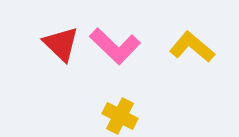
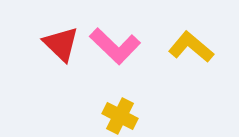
yellow L-shape: moved 1 px left
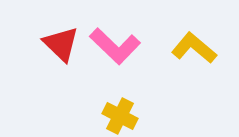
yellow L-shape: moved 3 px right, 1 px down
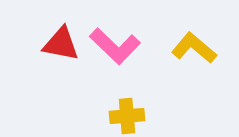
red triangle: rotated 33 degrees counterclockwise
yellow cross: moved 7 px right; rotated 32 degrees counterclockwise
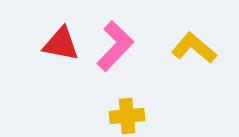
pink L-shape: rotated 90 degrees counterclockwise
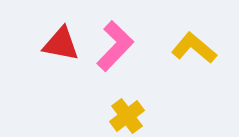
yellow cross: rotated 32 degrees counterclockwise
